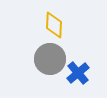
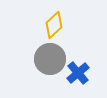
yellow diamond: rotated 44 degrees clockwise
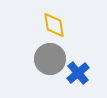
yellow diamond: rotated 56 degrees counterclockwise
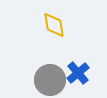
gray circle: moved 21 px down
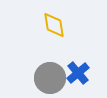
gray circle: moved 2 px up
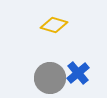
yellow diamond: rotated 64 degrees counterclockwise
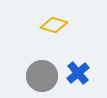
gray circle: moved 8 px left, 2 px up
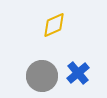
yellow diamond: rotated 40 degrees counterclockwise
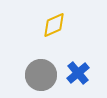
gray circle: moved 1 px left, 1 px up
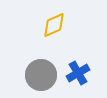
blue cross: rotated 10 degrees clockwise
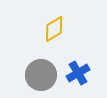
yellow diamond: moved 4 px down; rotated 8 degrees counterclockwise
